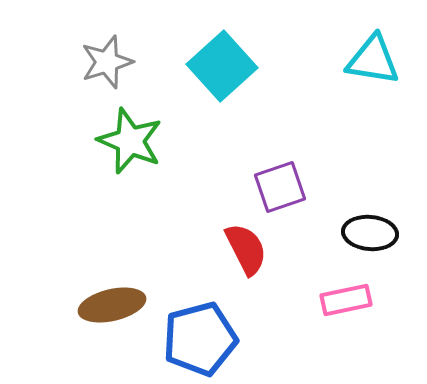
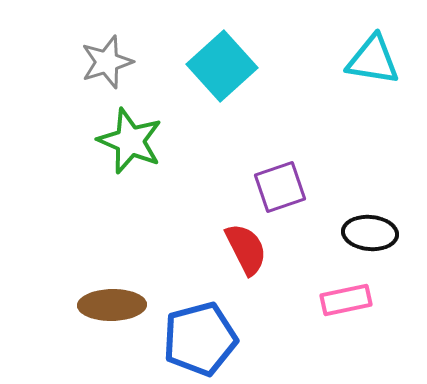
brown ellipse: rotated 12 degrees clockwise
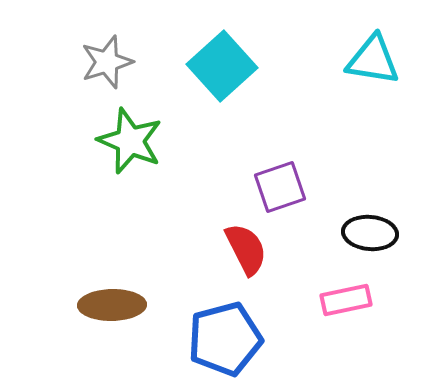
blue pentagon: moved 25 px right
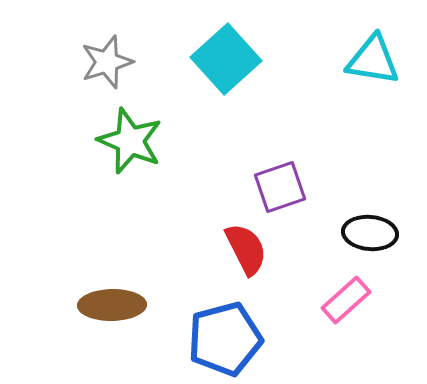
cyan square: moved 4 px right, 7 px up
pink rectangle: rotated 30 degrees counterclockwise
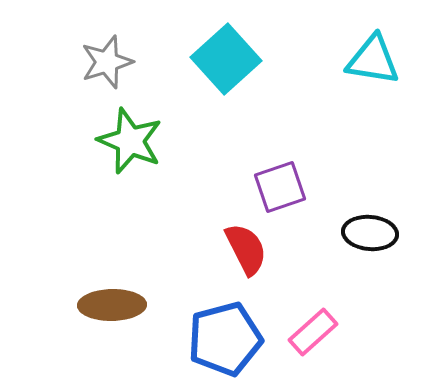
pink rectangle: moved 33 px left, 32 px down
